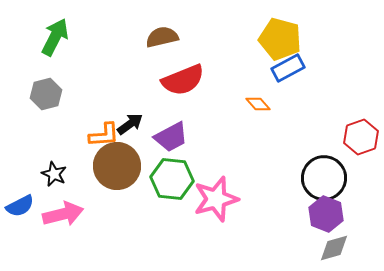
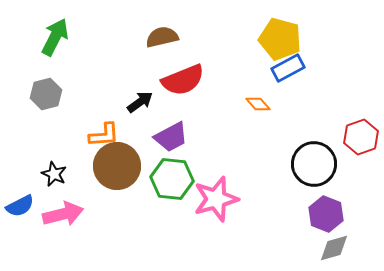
black arrow: moved 10 px right, 22 px up
black circle: moved 10 px left, 14 px up
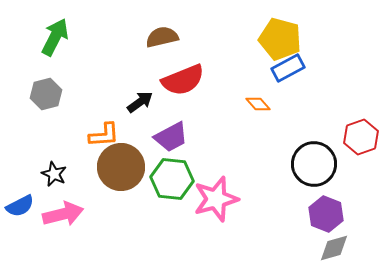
brown circle: moved 4 px right, 1 px down
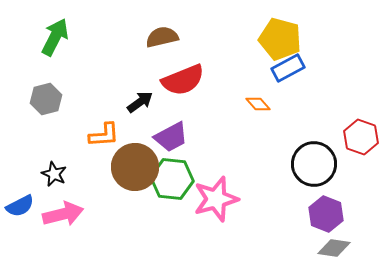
gray hexagon: moved 5 px down
red hexagon: rotated 20 degrees counterclockwise
brown circle: moved 14 px right
gray diamond: rotated 24 degrees clockwise
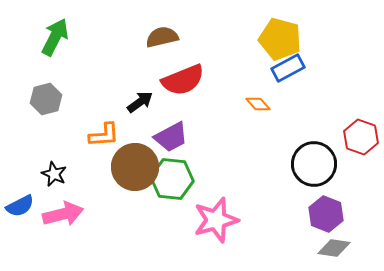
pink star: moved 21 px down
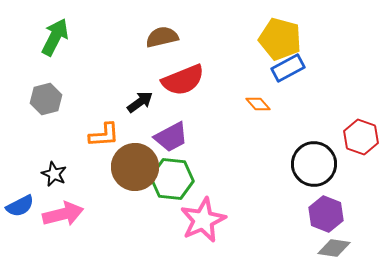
pink star: moved 13 px left; rotated 9 degrees counterclockwise
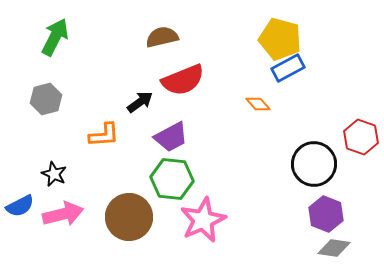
brown circle: moved 6 px left, 50 px down
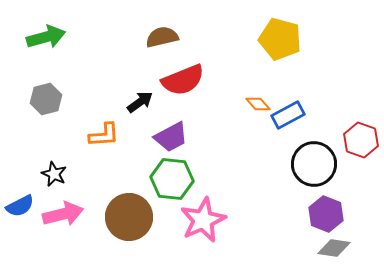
green arrow: moved 9 px left; rotated 48 degrees clockwise
blue rectangle: moved 47 px down
red hexagon: moved 3 px down
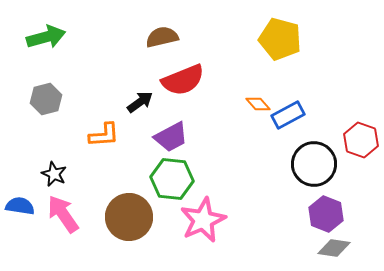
blue semicircle: rotated 144 degrees counterclockwise
pink arrow: rotated 111 degrees counterclockwise
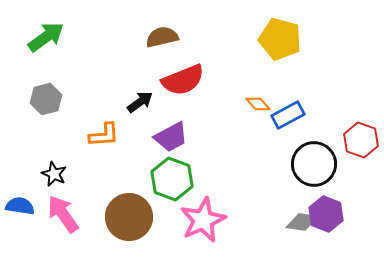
green arrow: rotated 21 degrees counterclockwise
green hexagon: rotated 15 degrees clockwise
gray diamond: moved 32 px left, 26 px up
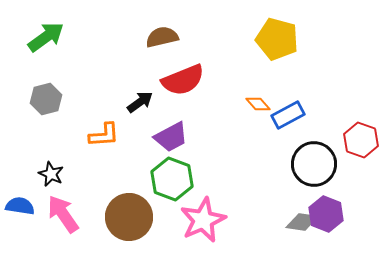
yellow pentagon: moved 3 px left
black star: moved 3 px left
